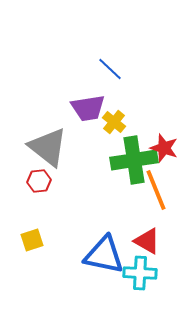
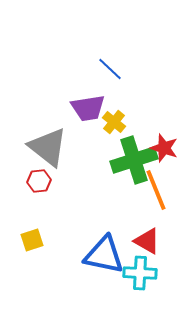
green cross: rotated 9 degrees counterclockwise
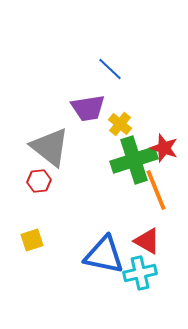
yellow cross: moved 6 px right, 2 px down
gray triangle: moved 2 px right
cyan cross: rotated 16 degrees counterclockwise
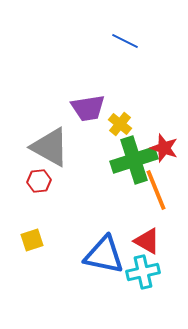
blue line: moved 15 px right, 28 px up; rotated 16 degrees counterclockwise
gray triangle: rotated 9 degrees counterclockwise
cyan cross: moved 3 px right, 1 px up
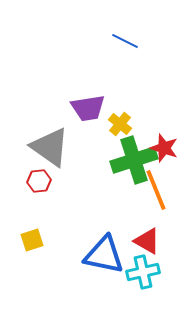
gray triangle: rotated 6 degrees clockwise
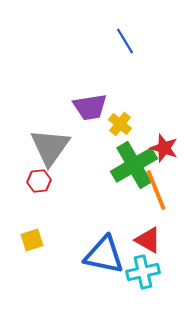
blue line: rotated 32 degrees clockwise
purple trapezoid: moved 2 px right, 1 px up
gray triangle: rotated 30 degrees clockwise
green cross: moved 5 px down; rotated 12 degrees counterclockwise
red triangle: moved 1 px right, 1 px up
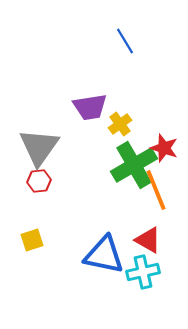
yellow cross: rotated 15 degrees clockwise
gray triangle: moved 11 px left
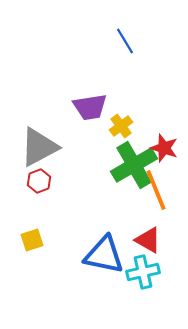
yellow cross: moved 1 px right, 2 px down
gray triangle: rotated 27 degrees clockwise
red hexagon: rotated 15 degrees counterclockwise
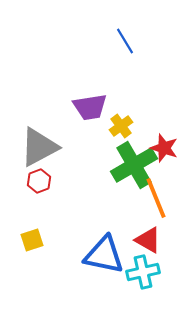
orange line: moved 8 px down
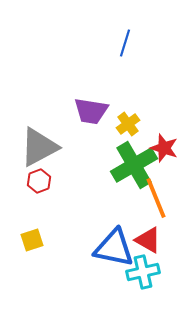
blue line: moved 2 px down; rotated 48 degrees clockwise
purple trapezoid: moved 1 px right, 4 px down; rotated 18 degrees clockwise
yellow cross: moved 7 px right, 2 px up
blue triangle: moved 10 px right, 7 px up
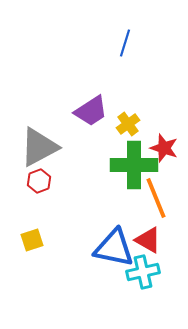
purple trapezoid: rotated 42 degrees counterclockwise
green cross: rotated 30 degrees clockwise
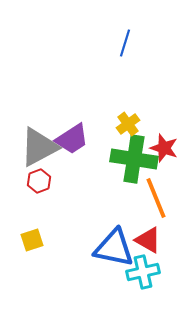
purple trapezoid: moved 19 px left, 28 px down
green cross: moved 6 px up; rotated 9 degrees clockwise
